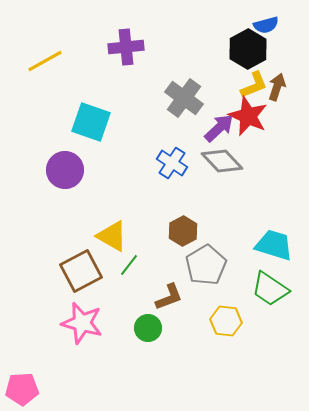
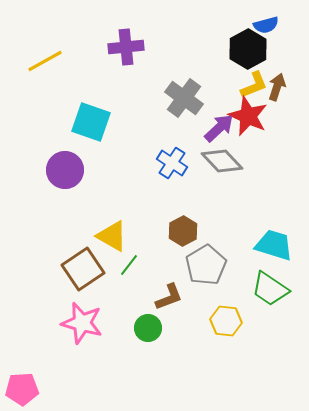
brown square: moved 2 px right, 2 px up; rotated 6 degrees counterclockwise
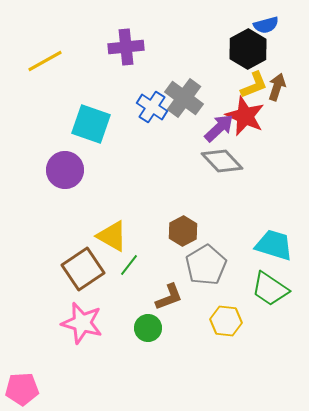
red star: moved 3 px left
cyan square: moved 2 px down
blue cross: moved 20 px left, 56 px up
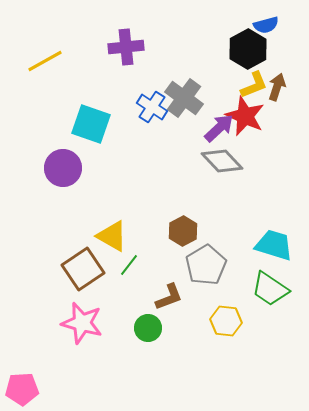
purple circle: moved 2 px left, 2 px up
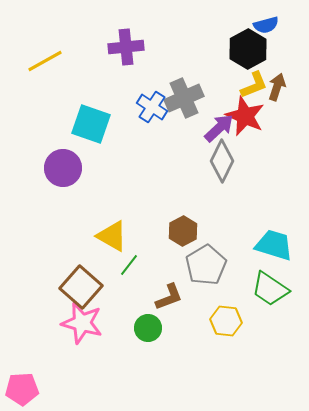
gray cross: rotated 30 degrees clockwise
gray diamond: rotated 69 degrees clockwise
brown square: moved 2 px left, 18 px down; rotated 15 degrees counterclockwise
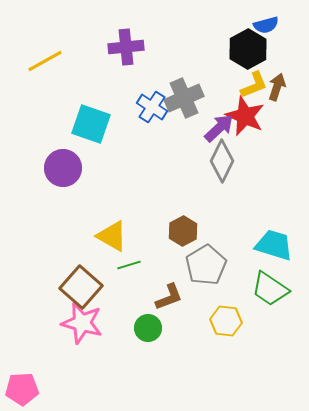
green line: rotated 35 degrees clockwise
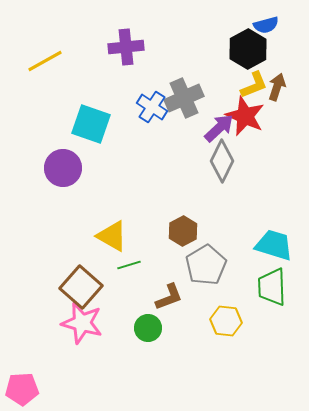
green trapezoid: moved 2 px right, 2 px up; rotated 54 degrees clockwise
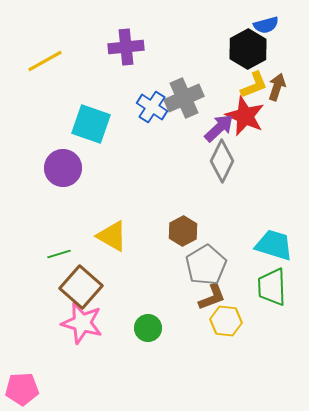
green line: moved 70 px left, 11 px up
brown L-shape: moved 43 px right
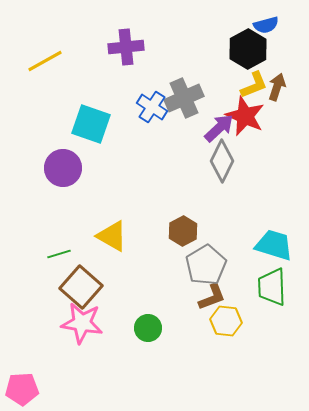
pink star: rotated 6 degrees counterclockwise
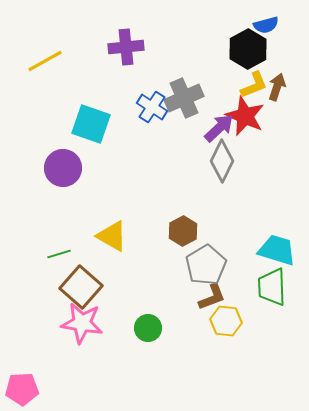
cyan trapezoid: moved 3 px right, 5 px down
